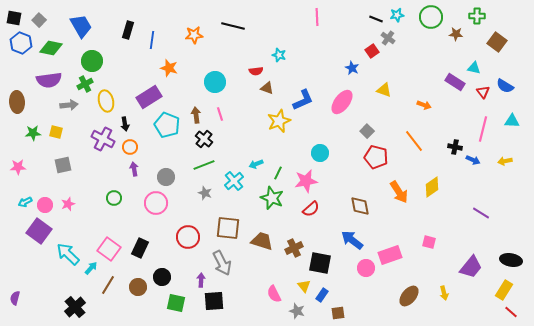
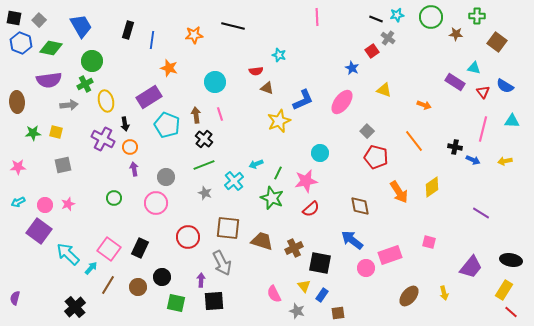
cyan arrow at (25, 202): moved 7 px left
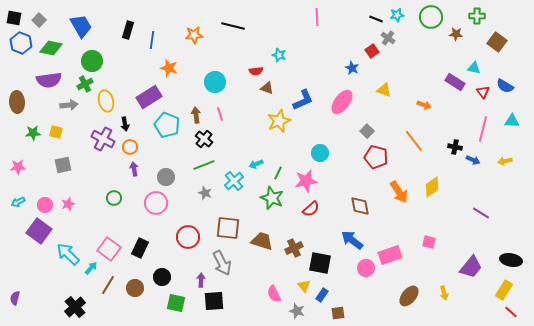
brown circle at (138, 287): moved 3 px left, 1 px down
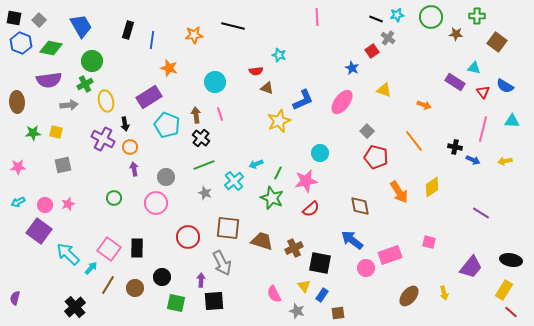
black cross at (204, 139): moved 3 px left, 1 px up
black rectangle at (140, 248): moved 3 px left; rotated 24 degrees counterclockwise
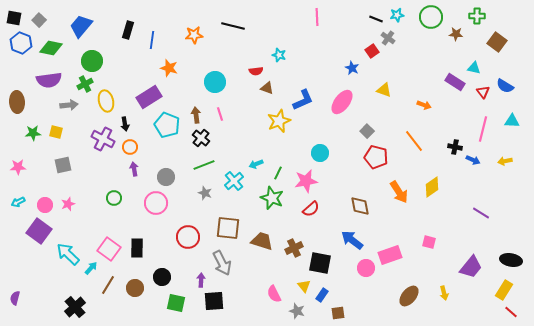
blue trapezoid at (81, 26): rotated 110 degrees counterclockwise
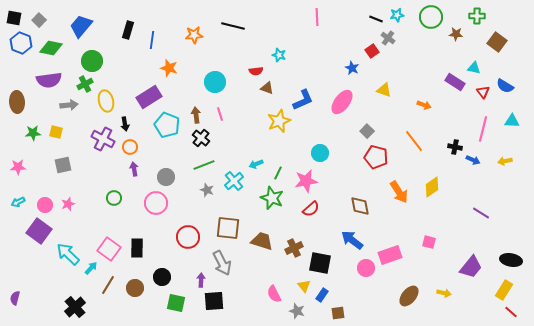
gray star at (205, 193): moved 2 px right, 3 px up
yellow arrow at (444, 293): rotated 64 degrees counterclockwise
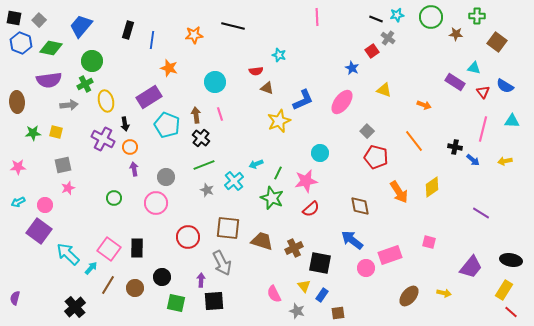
blue arrow at (473, 160): rotated 16 degrees clockwise
pink star at (68, 204): moved 16 px up
